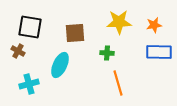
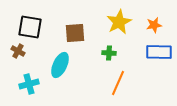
yellow star: rotated 25 degrees counterclockwise
green cross: moved 2 px right
orange line: rotated 40 degrees clockwise
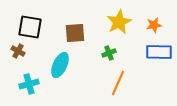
green cross: rotated 24 degrees counterclockwise
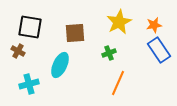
blue rectangle: moved 2 px up; rotated 55 degrees clockwise
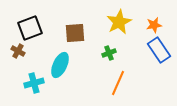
black square: moved 1 px down; rotated 30 degrees counterclockwise
cyan cross: moved 5 px right, 1 px up
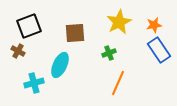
black square: moved 1 px left, 2 px up
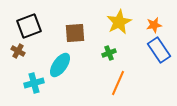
cyan ellipse: rotated 10 degrees clockwise
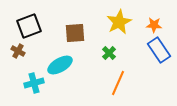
orange star: rotated 14 degrees clockwise
green cross: rotated 24 degrees counterclockwise
cyan ellipse: rotated 25 degrees clockwise
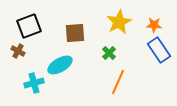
orange line: moved 1 px up
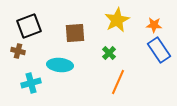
yellow star: moved 2 px left, 2 px up
brown cross: rotated 16 degrees counterclockwise
cyan ellipse: rotated 35 degrees clockwise
cyan cross: moved 3 px left
